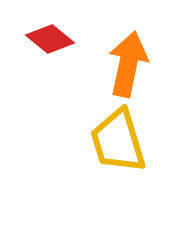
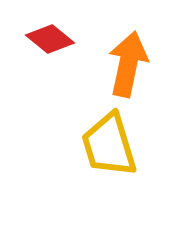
yellow trapezoid: moved 9 px left, 4 px down
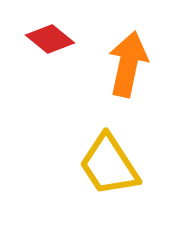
yellow trapezoid: moved 20 px down; rotated 16 degrees counterclockwise
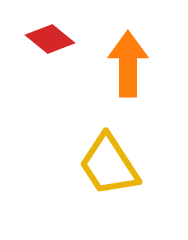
orange arrow: rotated 12 degrees counterclockwise
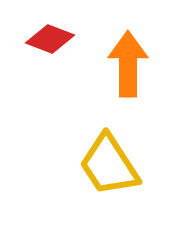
red diamond: rotated 18 degrees counterclockwise
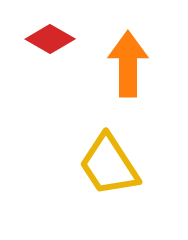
red diamond: rotated 9 degrees clockwise
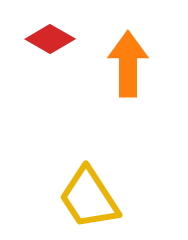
yellow trapezoid: moved 20 px left, 33 px down
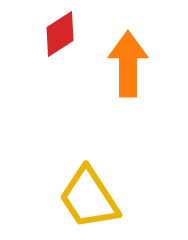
red diamond: moved 10 px right, 5 px up; rotated 63 degrees counterclockwise
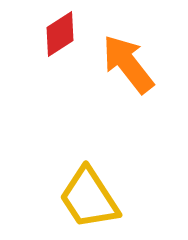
orange arrow: rotated 38 degrees counterclockwise
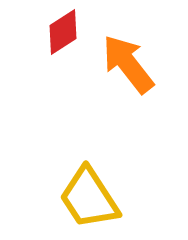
red diamond: moved 3 px right, 2 px up
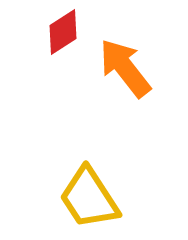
orange arrow: moved 3 px left, 4 px down
